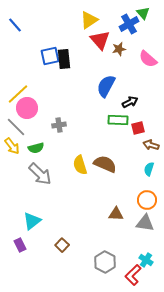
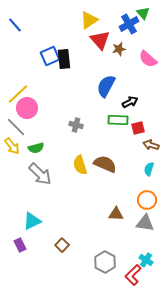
blue square: rotated 12 degrees counterclockwise
gray cross: moved 17 px right; rotated 24 degrees clockwise
cyan triangle: rotated 12 degrees clockwise
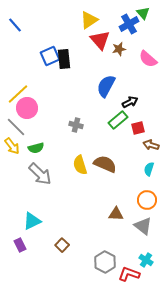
green rectangle: rotated 42 degrees counterclockwise
gray triangle: moved 2 px left, 3 px down; rotated 30 degrees clockwise
red L-shape: moved 4 px left, 1 px up; rotated 65 degrees clockwise
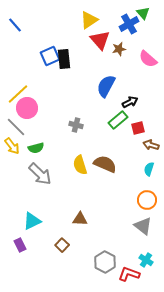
brown triangle: moved 36 px left, 5 px down
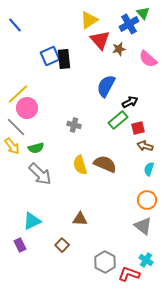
gray cross: moved 2 px left
brown arrow: moved 6 px left, 1 px down
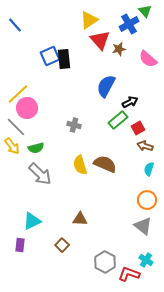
green triangle: moved 2 px right, 2 px up
red square: rotated 16 degrees counterclockwise
purple rectangle: rotated 32 degrees clockwise
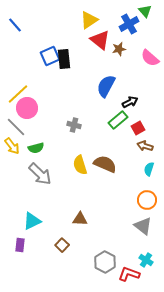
red triangle: rotated 10 degrees counterclockwise
pink semicircle: moved 2 px right, 1 px up
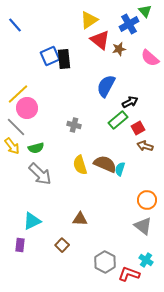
cyan semicircle: moved 29 px left
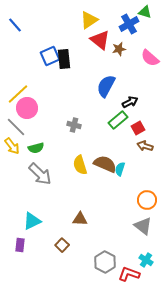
green triangle: moved 1 px down; rotated 32 degrees counterclockwise
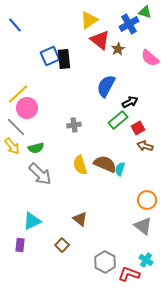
brown star: moved 1 px left; rotated 16 degrees counterclockwise
gray cross: rotated 24 degrees counterclockwise
brown triangle: rotated 35 degrees clockwise
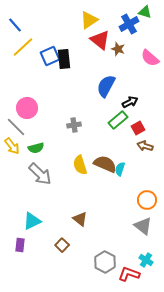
brown star: rotated 24 degrees counterclockwise
yellow line: moved 5 px right, 47 px up
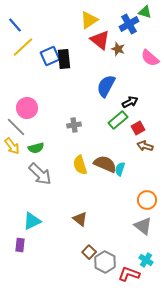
brown square: moved 27 px right, 7 px down
